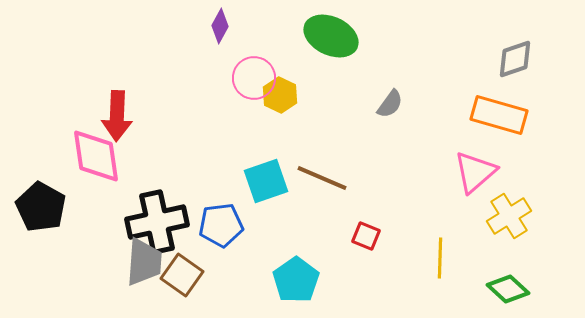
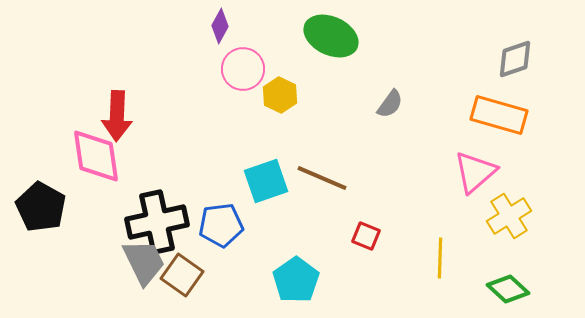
pink circle: moved 11 px left, 9 px up
gray trapezoid: rotated 30 degrees counterclockwise
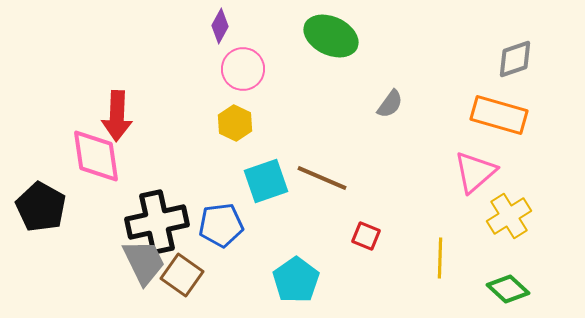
yellow hexagon: moved 45 px left, 28 px down
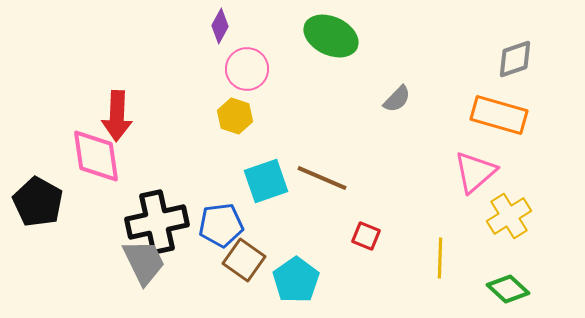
pink circle: moved 4 px right
gray semicircle: moved 7 px right, 5 px up; rotated 8 degrees clockwise
yellow hexagon: moved 7 px up; rotated 8 degrees counterclockwise
black pentagon: moved 3 px left, 5 px up
brown square: moved 62 px right, 15 px up
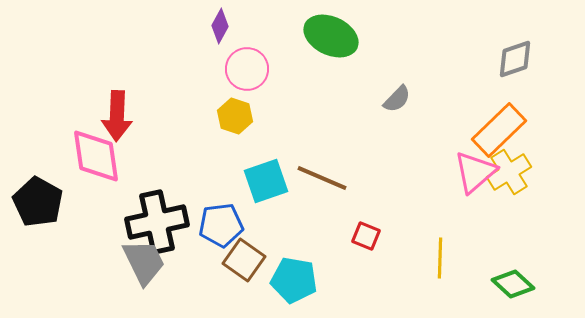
orange rectangle: moved 15 px down; rotated 60 degrees counterclockwise
yellow cross: moved 44 px up
cyan pentagon: moved 2 px left; rotated 27 degrees counterclockwise
green diamond: moved 5 px right, 5 px up
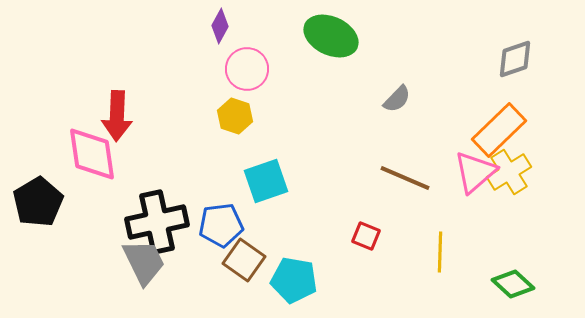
pink diamond: moved 4 px left, 2 px up
brown line: moved 83 px right
black pentagon: rotated 12 degrees clockwise
yellow line: moved 6 px up
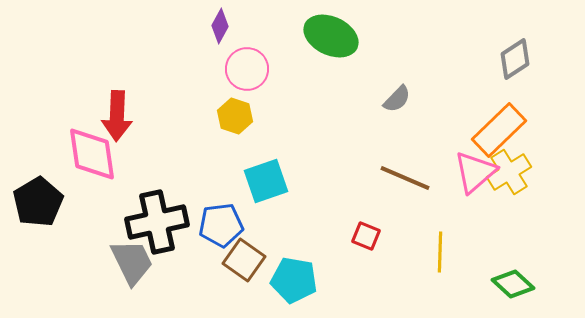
gray diamond: rotated 15 degrees counterclockwise
gray trapezoid: moved 12 px left
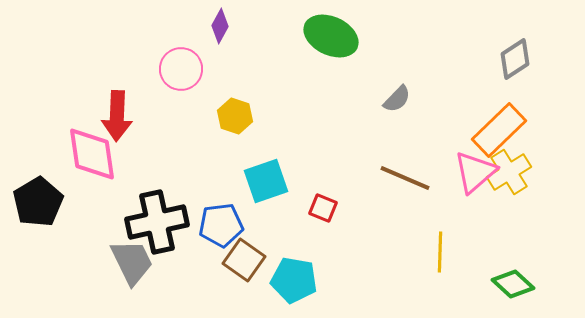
pink circle: moved 66 px left
red square: moved 43 px left, 28 px up
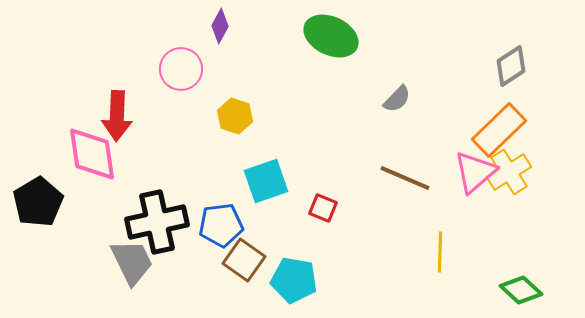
gray diamond: moved 4 px left, 7 px down
green diamond: moved 8 px right, 6 px down
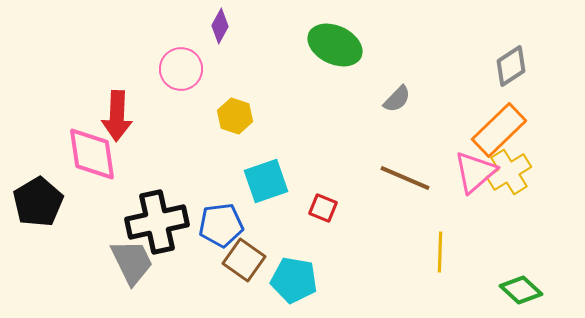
green ellipse: moved 4 px right, 9 px down
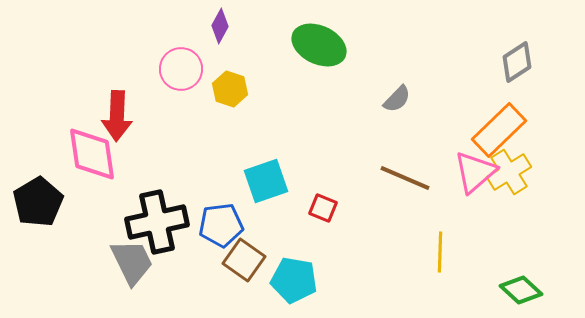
green ellipse: moved 16 px left
gray diamond: moved 6 px right, 4 px up
yellow hexagon: moved 5 px left, 27 px up
